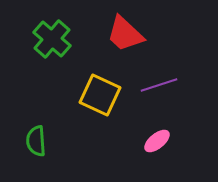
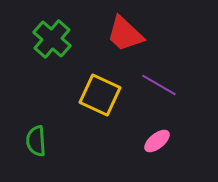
purple line: rotated 48 degrees clockwise
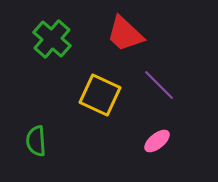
purple line: rotated 15 degrees clockwise
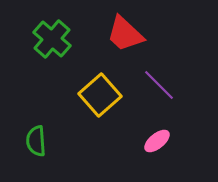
yellow square: rotated 24 degrees clockwise
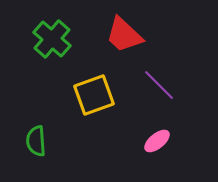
red trapezoid: moved 1 px left, 1 px down
yellow square: moved 6 px left; rotated 21 degrees clockwise
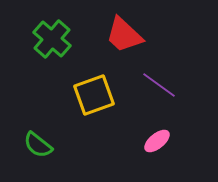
purple line: rotated 9 degrees counterclockwise
green semicircle: moved 2 px right, 4 px down; rotated 48 degrees counterclockwise
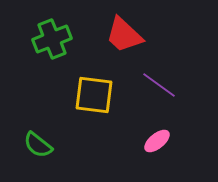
green cross: rotated 27 degrees clockwise
yellow square: rotated 27 degrees clockwise
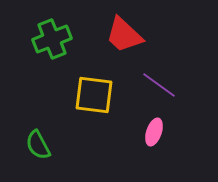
pink ellipse: moved 3 px left, 9 px up; rotated 32 degrees counterclockwise
green semicircle: rotated 24 degrees clockwise
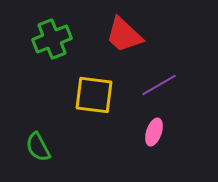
purple line: rotated 66 degrees counterclockwise
green semicircle: moved 2 px down
